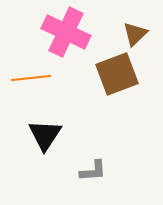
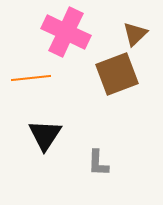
gray L-shape: moved 5 px right, 8 px up; rotated 96 degrees clockwise
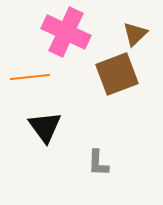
orange line: moved 1 px left, 1 px up
black triangle: moved 8 px up; rotated 9 degrees counterclockwise
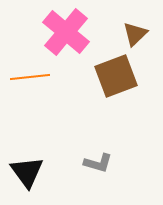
pink cross: rotated 15 degrees clockwise
brown square: moved 1 px left, 2 px down
black triangle: moved 18 px left, 45 px down
gray L-shape: rotated 76 degrees counterclockwise
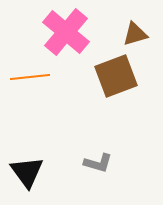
brown triangle: rotated 28 degrees clockwise
